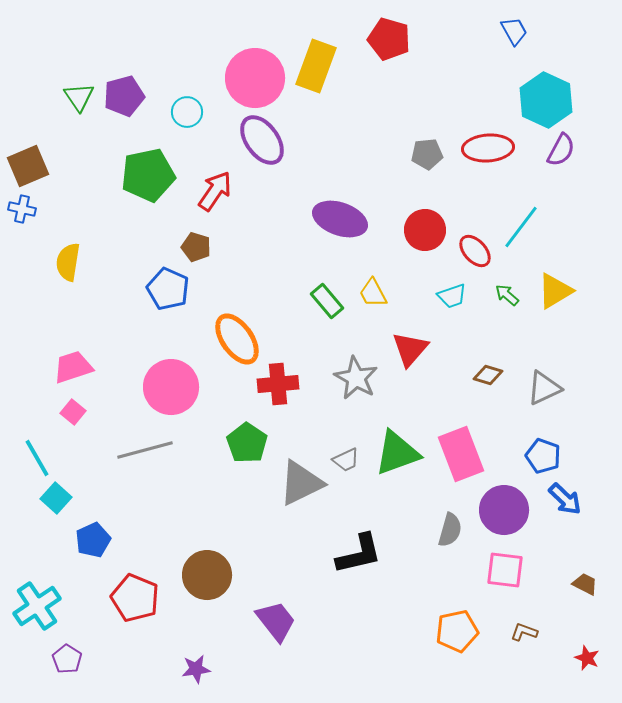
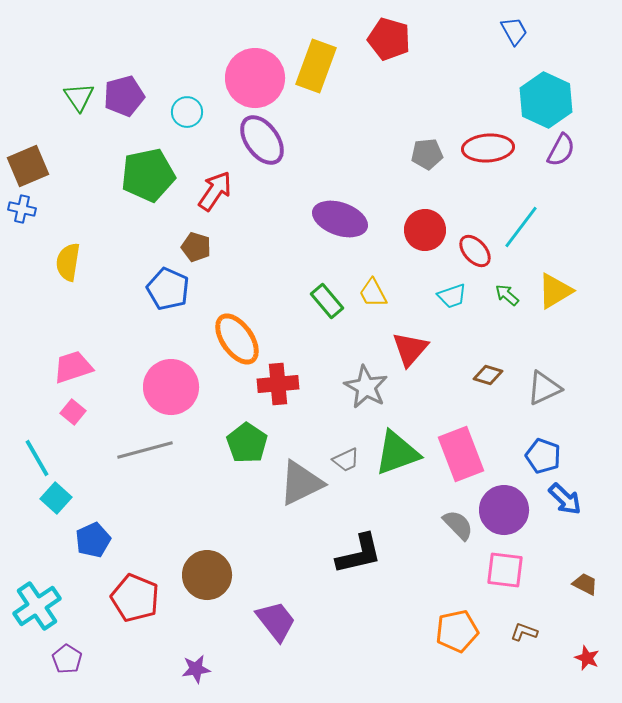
gray star at (356, 378): moved 10 px right, 9 px down
gray semicircle at (450, 530): moved 8 px right, 5 px up; rotated 60 degrees counterclockwise
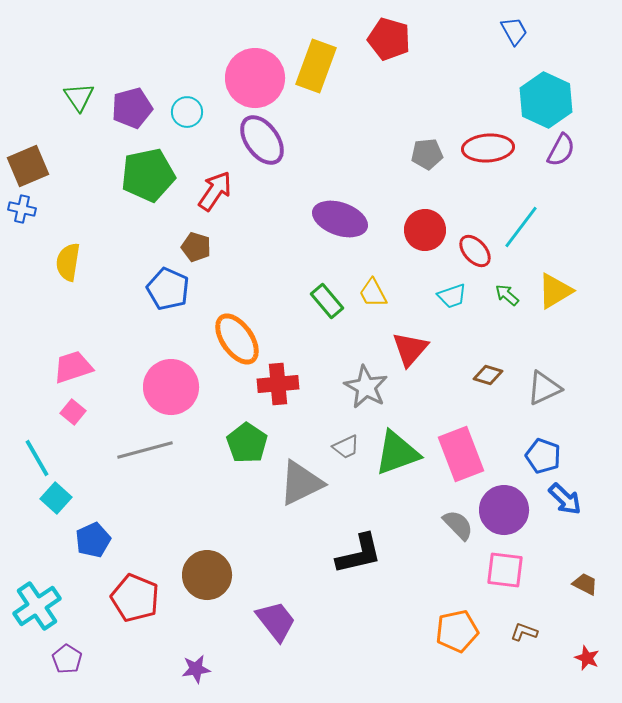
purple pentagon at (124, 96): moved 8 px right, 12 px down
gray trapezoid at (346, 460): moved 13 px up
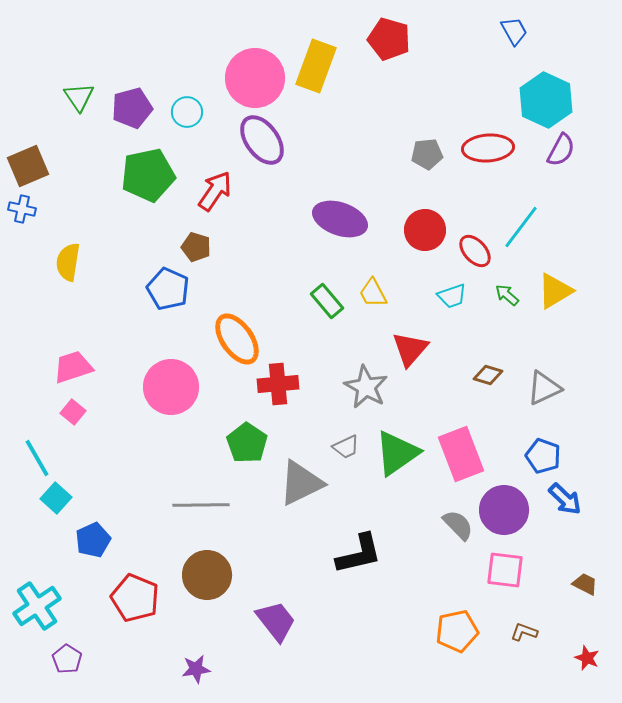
gray line at (145, 450): moved 56 px right, 55 px down; rotated 14 degrees clockwise
green triangle at (397, 453): rotated 15 degrees counterclockwise
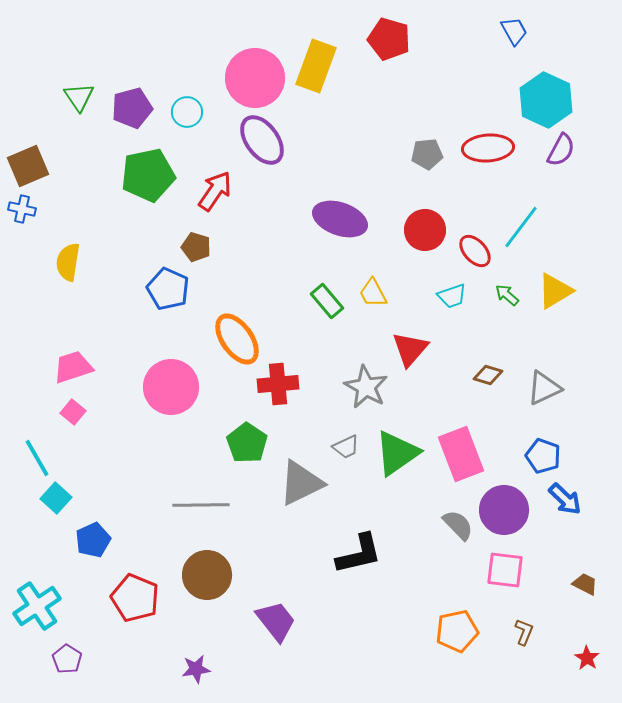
brown L-shape at (524, 632): rotated 92 degrees clockwise
red star at (587, 658): rotated 10 degrees clockwise
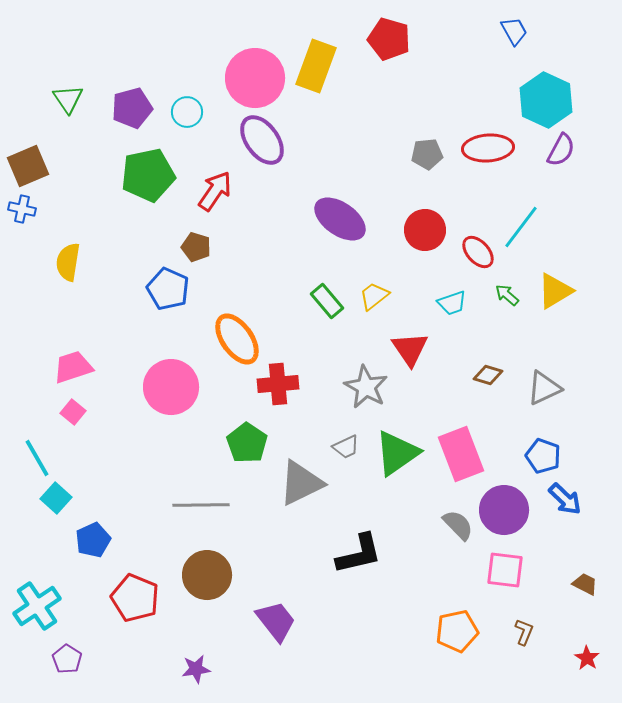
green triangle at (79, 97): moved 11 px left, 2 px down
purple ellipse at (340, 219): rotated 16 degrees clockwise
red ellipse at (475, 251): moved 3 px right, 1 px down
yellow trapezoid at (373, 293): moved 1 px right, 3 px down; rotated 80 degrees clockwise
cyan trapezoid at (452, 296): moved 7 px down
red triangle at (410, 349): rotated 15 degrees counterclockwise
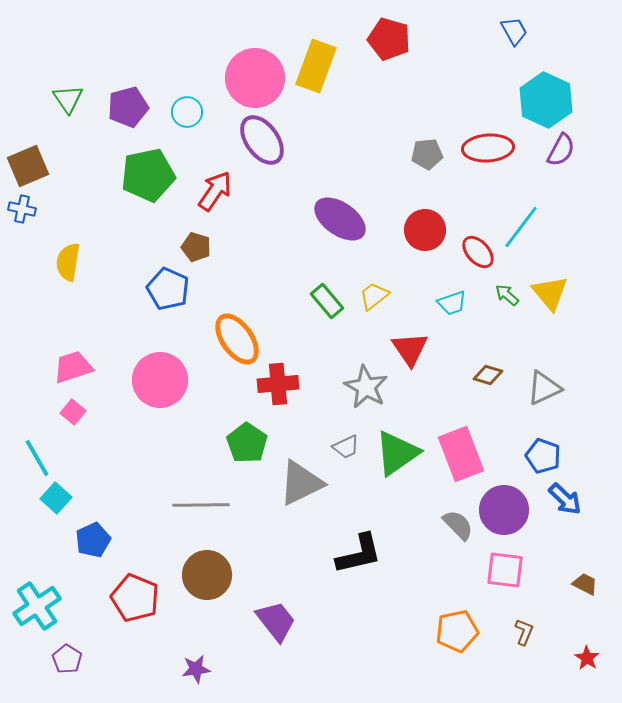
purple pentagon at (132, 108): moved 4 px left, 1 px up
yellow triangle at (555, 291): moved 5 px left, 2 px down; rotated 39 degrees counterclockwise
pink circle at (171, 387): moved 11 px left, 7 px up
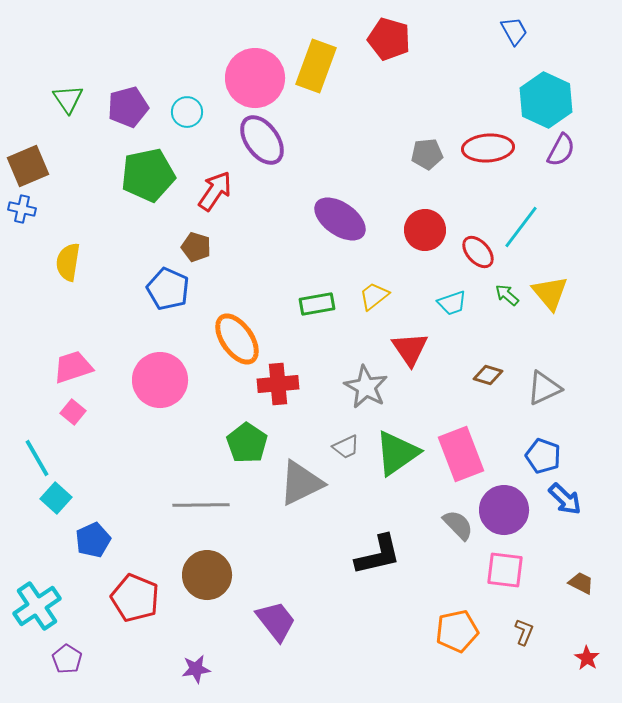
green rectangle at (327, 301): moved 10 px left, 3 px down; rotated 60 degrees counterclockwise
black L-shape at (359, 554): moved 19 px right, 1 px down
brown trapezoid at (585, 584): moved 4 px left, 1 px up
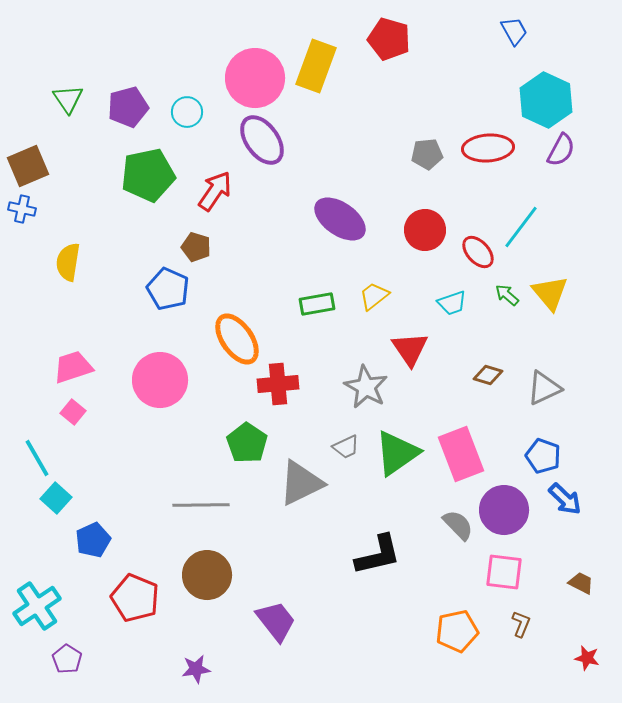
pink square at (505, 570): moved 1 px left, 2 px down
brown L-shape at (524, 632): moved 3 px left, 8 px up
red star at (587, 658): rotated 20 degrees counterclockwise
